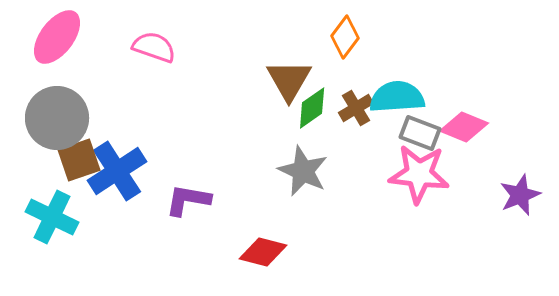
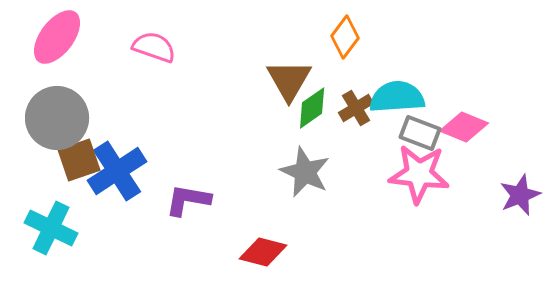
gray star: moved 2 px right, 1 px down
cyan cross: moved 1 px left, 11 px down
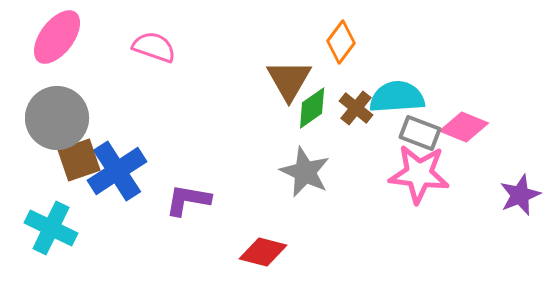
orange diamond: moved 4 px left, 5 px down
brown cross: rotated 20 degrees counterclockwise
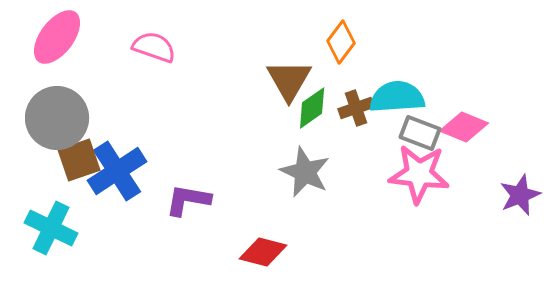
brown cross: rotated 32 degrees clockwise
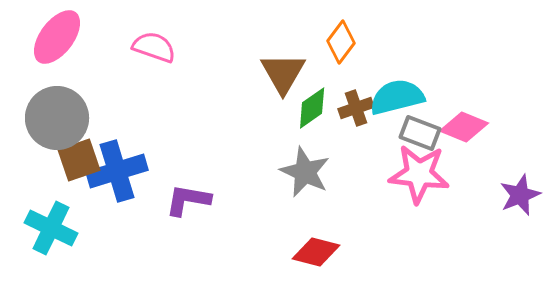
brown triangle: moved 6 px left, 7 px up
cyan semicircle: rotated 10 degrees counterclockwise
blue cross: rotated 16 degrees clockwise
red diamond: moved 53 px right
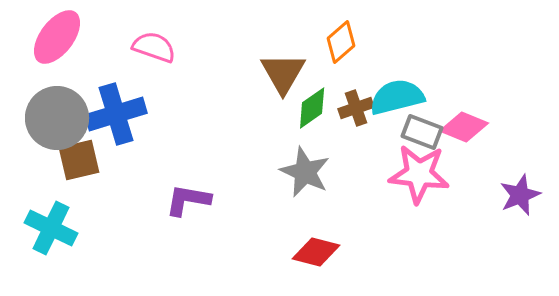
orange diamond: rotated 12 degrees clockwise
gray rectangle: moved 2 px right, 1 px up
brown square: rotated 6 degrees clockwise
blue cross: moved 1 px left, 57 px up
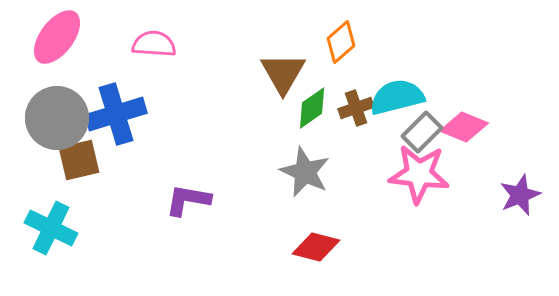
pink semicircle: moved 3 px up; rotated 15 degrees counterclockwise
gray rectangle: rotated 66 degrees counterclockwise
red diamond: moved 5 px up
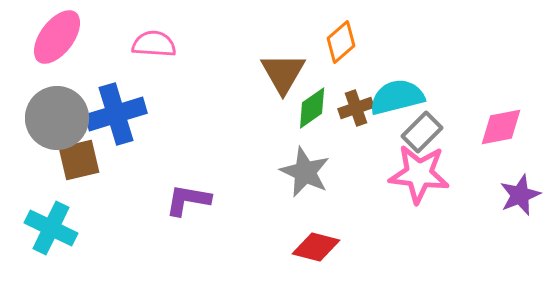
pink diamond: moved 37 px right; rotated 33 degrees counterclockwise
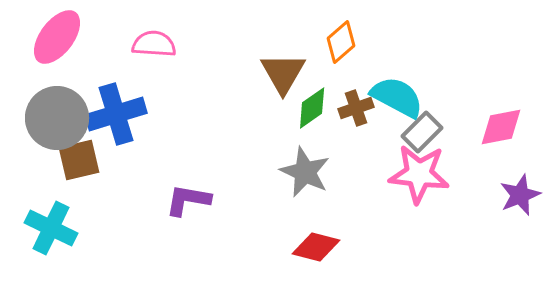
cyan semicircle: rotated 42 degrees clockwise
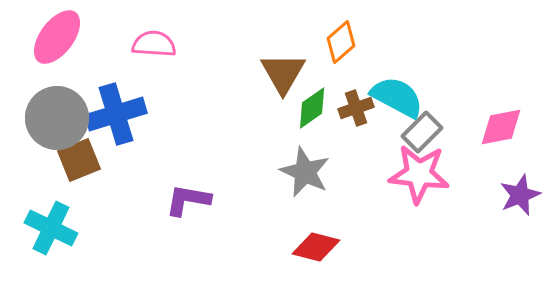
brown square: rotated 9 degrees counterclockwise
